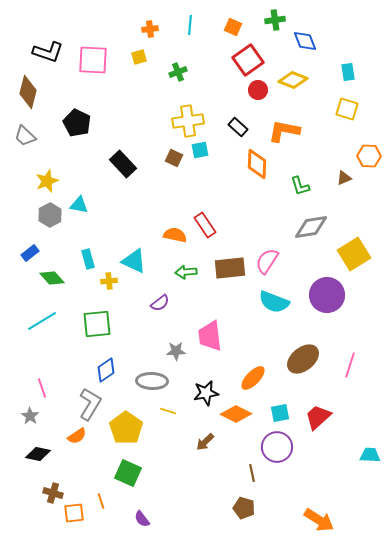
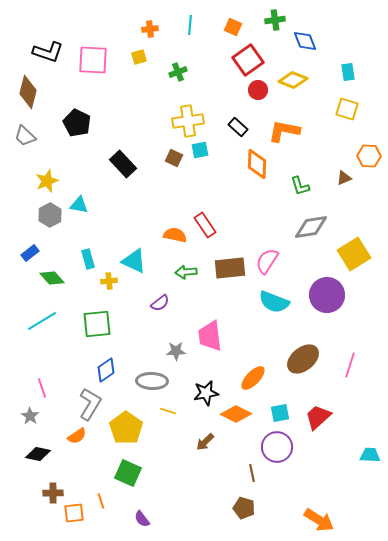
brown cross at (53, 493): rotated 18 degrees counterclockwise
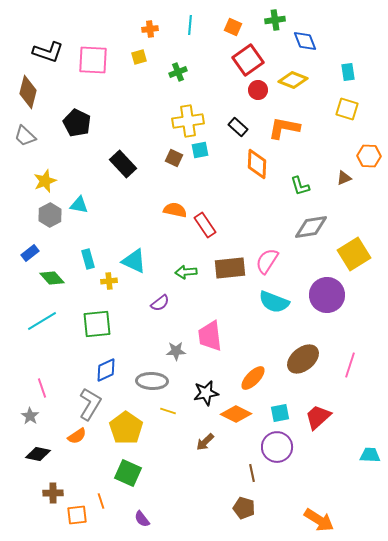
orange L-shape at (284, 131): moved 3 px up
yellow star at (47, 181): moved 2 px left
orange semicircle at (175, 235): moved 25 px up
blue diamond at (106, 370): rotated 10 degrees clockwise
orange square at (74, 513): moved 3 px right, 2 px down
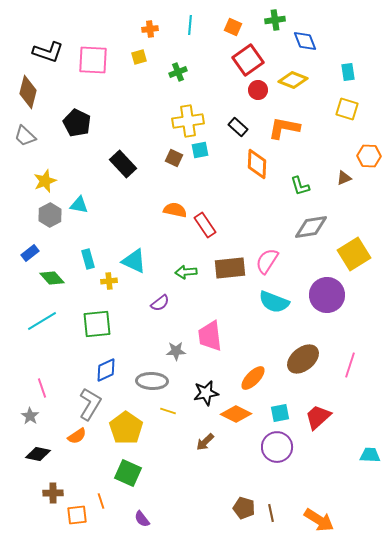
brown line at (252, 473): moved 19 px right, 40 px down
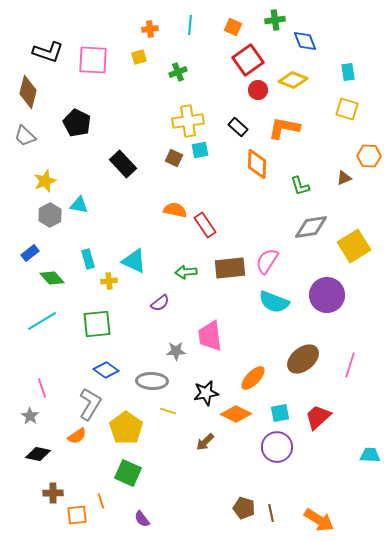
yellow square at (354, 254): moved 8 px up
blue diamond at (106, 370): rotated 60 degrees clockwise
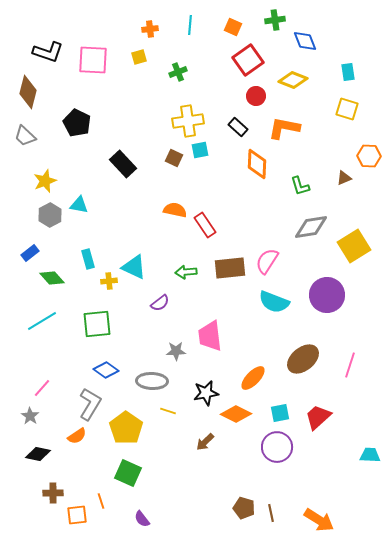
red circle at (258, 90): moved 2 px left, 6 px down
cyan triangle at (134, 261): moved 6 px down
pink line at (42, 388): rotated 60 degrees clockwise
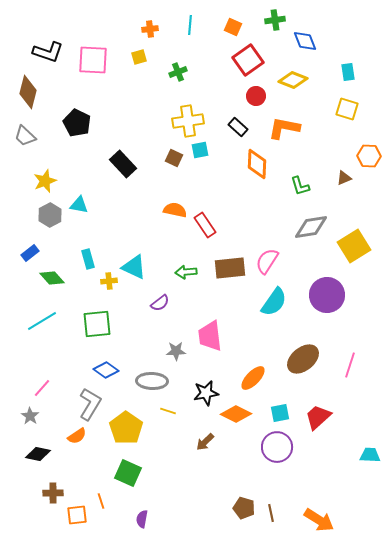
cyan semicircle at (274, 302): rotated 76 degrees counterclockwise
purple semicircle at (142, 519): rotated 48 degrees clockwise
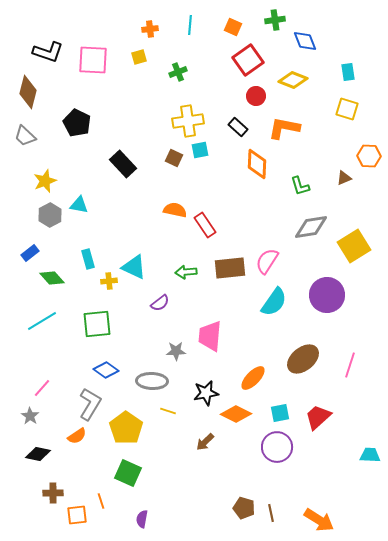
pink trapezoid at (210, 336): rotated 12 degrees clockwise
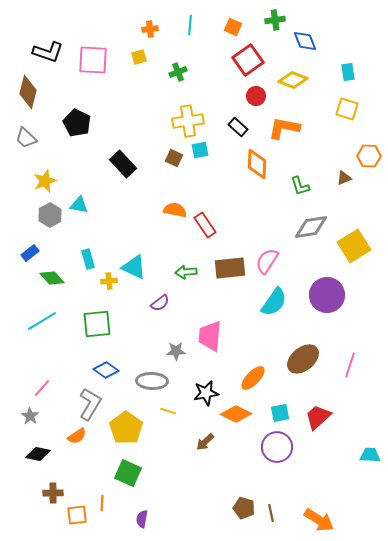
gray trapezoid at (25, 136): moved 1 px right, 2 px down
orange line at (101, 501): moved 1 px right, 2 px down; rotated 21 degrees clockwise
